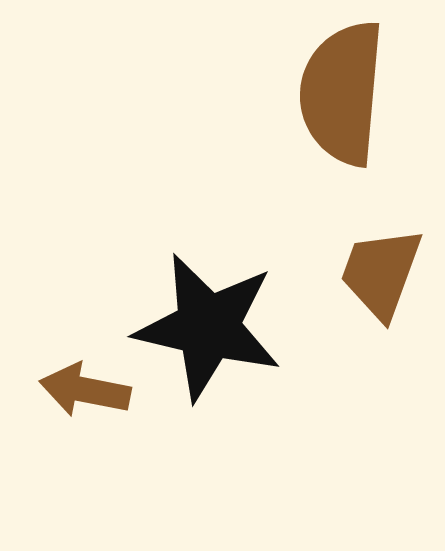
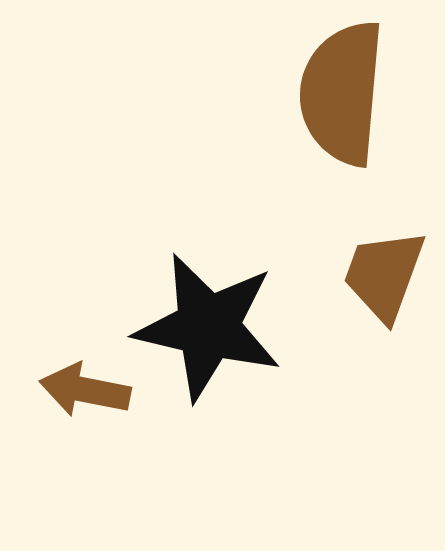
brown trapezoid: moved 3 px right, 2 px down
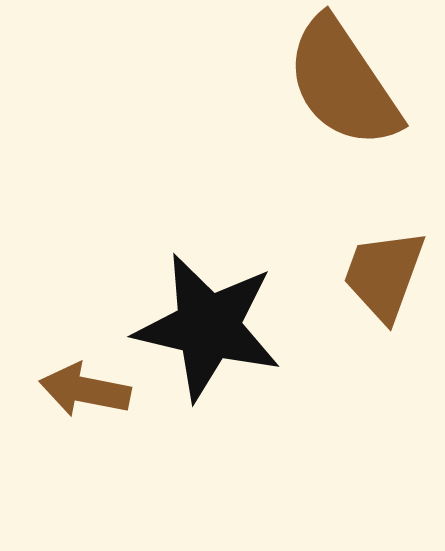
brown semicircle: moved 1 px right, 10 px up; rotated 39 degrees counterclockwise
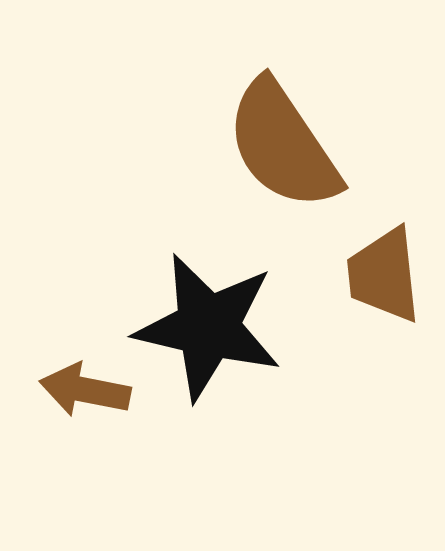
brown semicircle: moved 60 px left, 62 px down
brown trapezoid: rotated 26 degrees counterclockwise
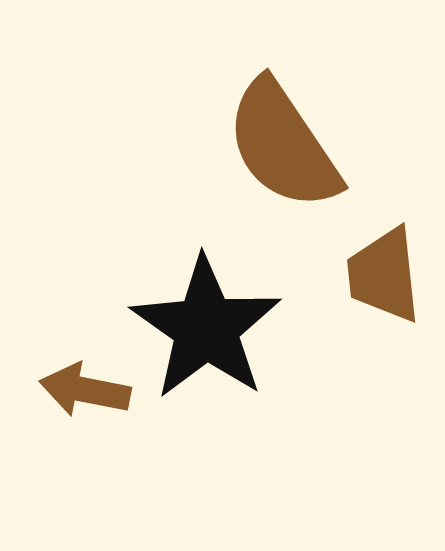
black star: moved 2 px left, 1 px down; rotated 22 degrees clockwise
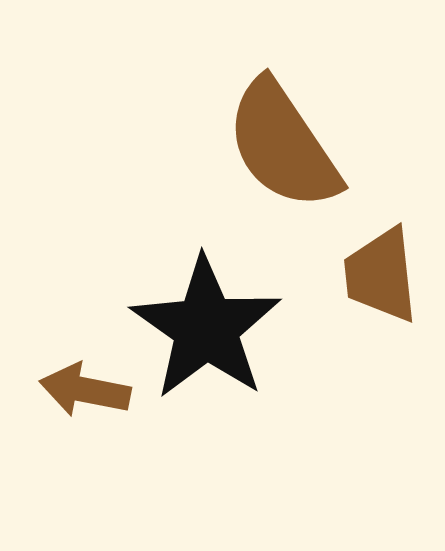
brown trapezoid: moved 3 px left
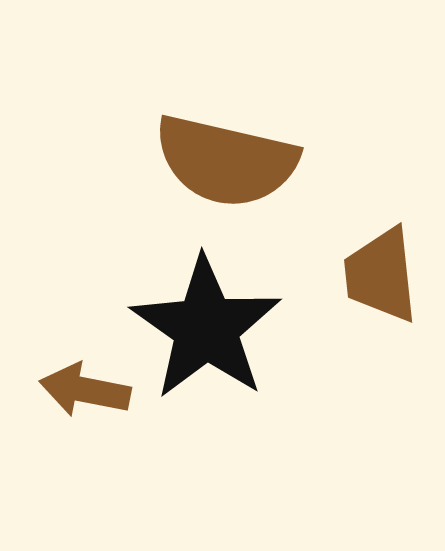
brown semicircle: moved 57 px left, 16 px down; rotated 43 degrees counterclockwise
